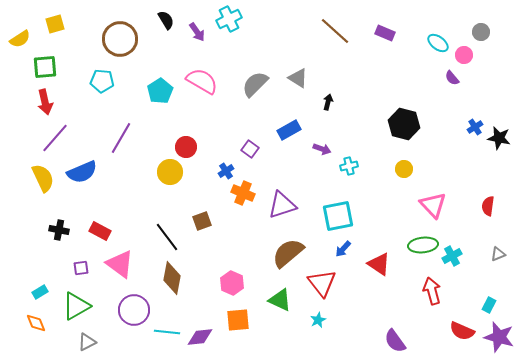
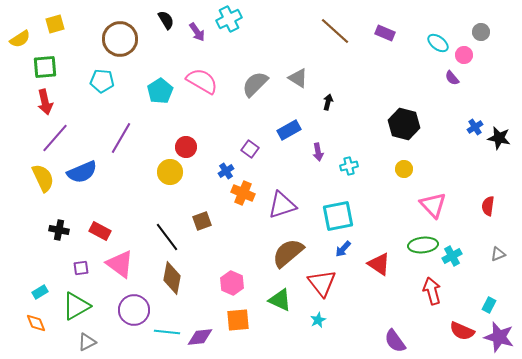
purple arrow at (322, 149): moved 4 px left, 3 px down; rotated 60 degrees clockwise
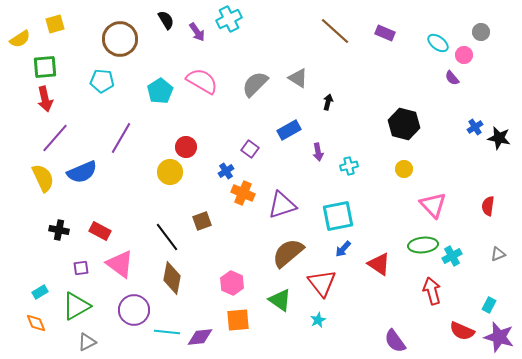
red arrow at (45, 102): moved 3 px up
green triangle at (280, 300): rotated 10 degrees clockwise
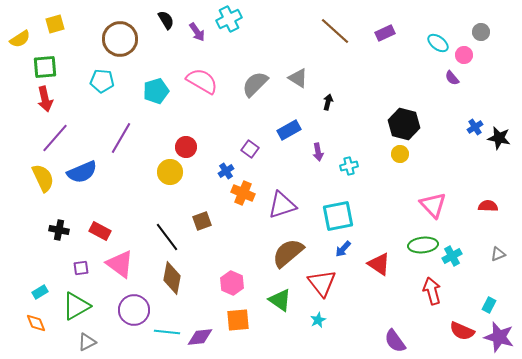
purple rectangle at (385, 33): rotated 48 degrees counterclockwise
cyan pentagon at (160, 91): moved 4 px left; rotated 15 degrees clockwise
yellow circle at (404, 169): moved 4 px left, 15 px up
red semicircle at (488, 206): rotated 84 degrees clockwise
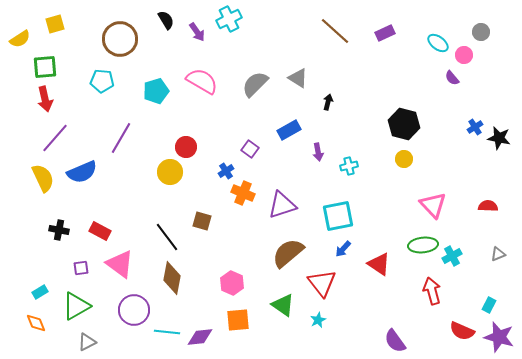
yellow circle at (400, 154): moved 4 px right, 5 px down
brown square at (202, 221): rotated 36 degrees clockwise
green triangle at (280, 300): moved 3 px right, 5 px down
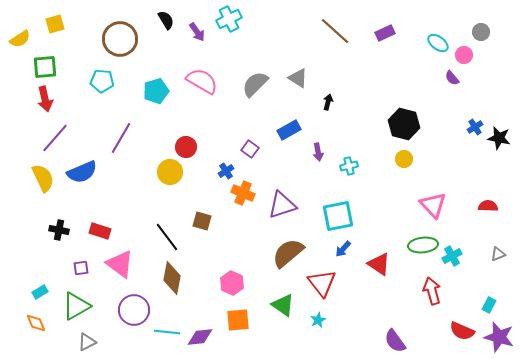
red rectangle at (100, 231): rotated 10 degrees counterclockwise
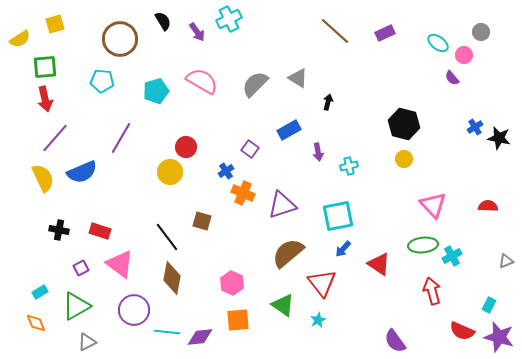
black semicircle at (166, 20): moved 3 px left, 1 px down
gray triangle at (498, 254): moved 8 px right, 7 px down
purple square at (81, 268): rotated 21 degrees counterclockwise
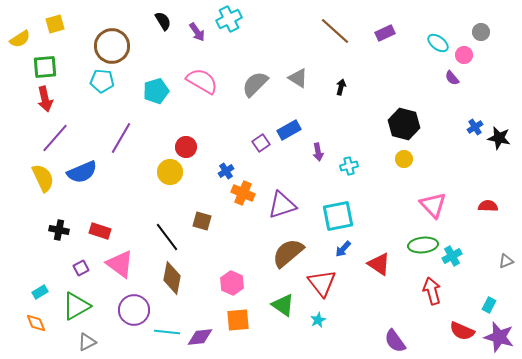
brown circle at (120, 39): moved 8 px left, 7 px down
black arrow at (328, 102): moved 13 px right, 15 px up
purple square at (250, 149): moved 11 px right, 6 px up; rotated 18 degrees clockwise
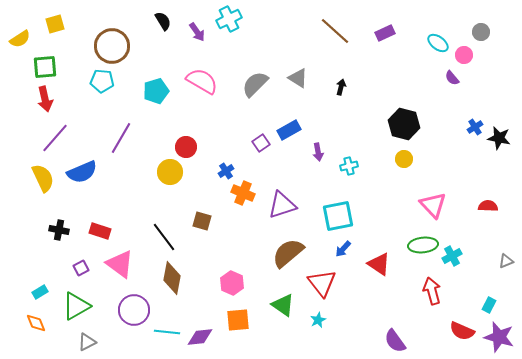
black line at (167, 237): moved 3 px left
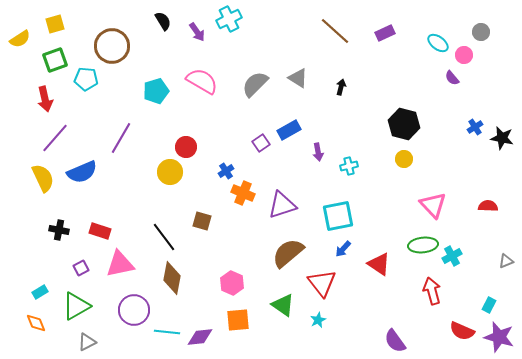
green square at (45, 67): moved 10 px right, 7 px up; rotated 15 degrees counterclockwise
cyan pentagon at (102, 81): moved 16 px left, 2 px up
black star at (499, 138): moved 3 px right
pink triangle at (120, 264): rotated 48 degrees counterclockwise
